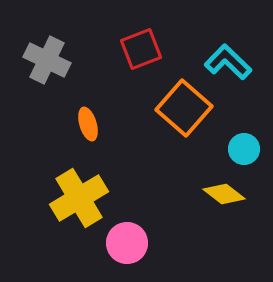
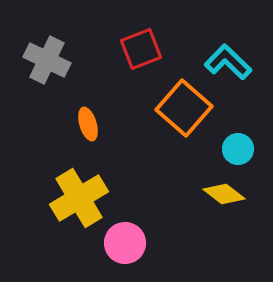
cyan circle: moved 6 px left
pink circle: moved 2 px left
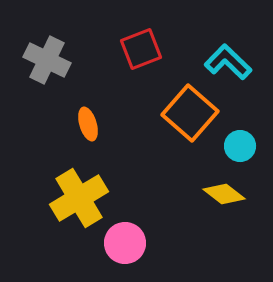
orange square: moved 6 px right, 5 px down
cyan circle: moved 2 px right, 3 px up
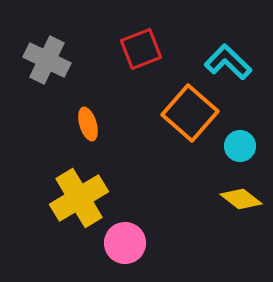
yellow diamond: moved 17 px right, 5 px down
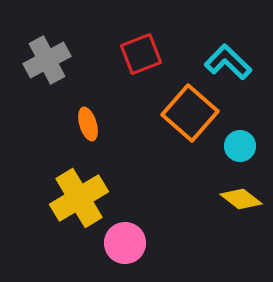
red square: moved 5 px down
gray cross: rotated 36 degrees clockwise
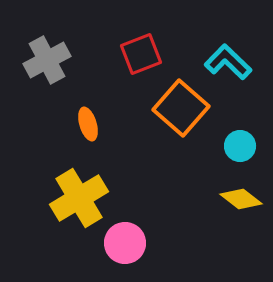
orange square: moved 9 px left, 5 px up
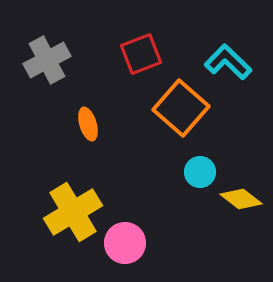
cyan circle: moved 40 px left, 26 px down
yellow cross: moved 6 px left, 14 px down
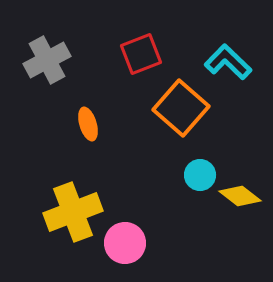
cyan circle: moved 3 px down
yellow diamond: moved 1 px left, 3 px up
yellow cross: rotated 10 degrees clockwise
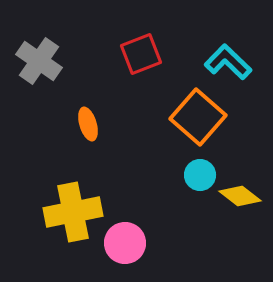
gray cross: moved 8 px left, 1 px down; rotated 27 degrees counterclockwise
orange square: moved 17 px right, 9 px down
yellow cross: rotated 10 degrees clockwise
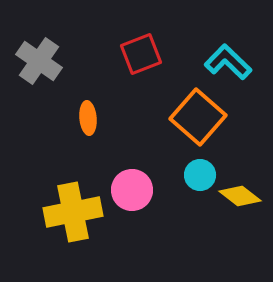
orange ellipse: moved 6 px up; rotated 12 degrees clockwise
pink circle: moved 7 px right, 53 px up
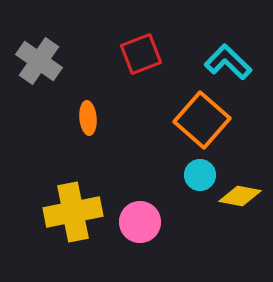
orange square: moved 4 px right, 3 px down
pink circle: moved 8 px right, 32 px down
yellow diamond: rotated 27 degrees counterclockwise
